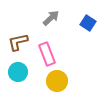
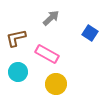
blue square: moved 2 px right, 10 px down
brown L-shape: moved 2 px left, 4 px up
pink rectangle: rotated 40 degrees counterclockwise
yellow circle: moved 1 px left, 3 px down
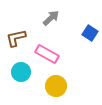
cyan circle: moved 3 px right
yellow circle: moved 2 px down
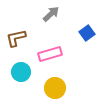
gray arrow: moved 4 px up
blue square: moved 3 px left; rotated 21 degrees clockwise
pink rectangle: moved 3 px right; rotated 45 degrees counterclockwise
yellow circle: moved 1 px left, 2 px down
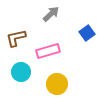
pink rectangle: moved 2 px left, 3 px up
yellow circle: moved 2 px right, 4 px up
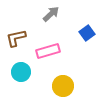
yellow circle: moved 6 px right, 2 px down
